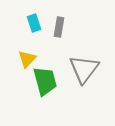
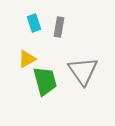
yellow triangle: rotated 18 degrees clockwise
gray triangle: moved 1 px left, 2 px down; rotated 12 degrees counterclockwise
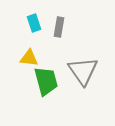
yellow triangle: moved 2 px right, 1 px up; rotated 36 degrees clockwise
green trapezoid: moved 1 px right
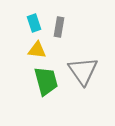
yellow triangle: moved 8 px right, 8 px up
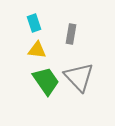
gray rectangle: moved 12 px right, 7 px down
gray triangle: moved 4 px left, 6 px down; rotated 8 degrees counterclockwise
green trapezoid: rotated 20 degrees counterclockwise
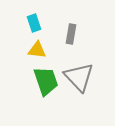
green trapezoid: rotated 16 degrees clockwise
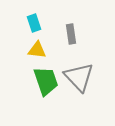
gray rectangle: rotated 18 degrees counterclockwise
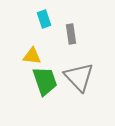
cyan rectangle: moved 10 px right, 4 px up
yellow triangle: moved 5 px left, 6 px down
green trapezoid: moved 1 px left
